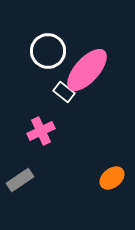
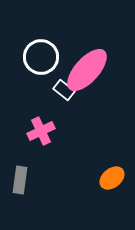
white circle: moved 7 px left, 6 px down
white rectangle: moved 2 px up
gray rectangle: rotated 48 degrees counterclockwise
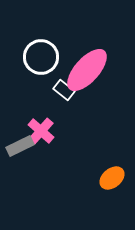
pink cross: rotated 24 degrees counterclockwise
gray rectangle: moved 34 px up; rotated 56 degrees clockwise
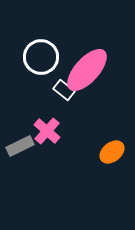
pink cross: moved 6 px right
orange ellipse: moved 26 px up
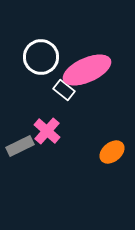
pink ellipse: rotated 24 degrees clockwise
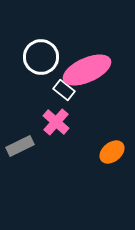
pink cross: moved 9 px right, 9 px up
